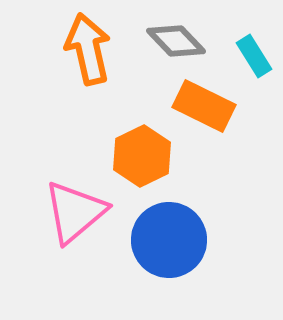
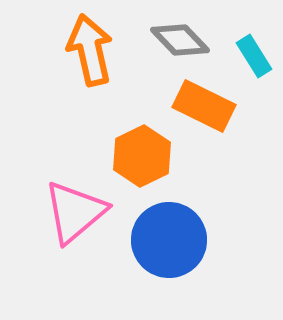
gray diamond: moved 4 px right, 1 px up
orange arrow: moved 2 px right, 1 px down
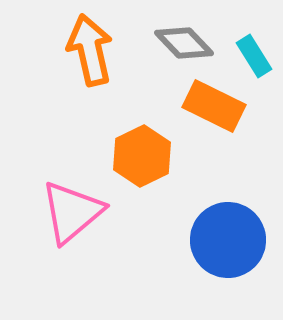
gray diamond: moved 4 px right, 3 px down
orange rectangle: moved 10 px right
pink triangle: moved 3 px left
blue circle: moved 59 px right
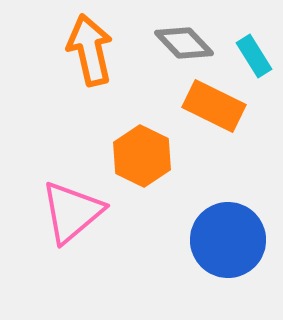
orange hexagon: rotated 8 degrees counterclockwise
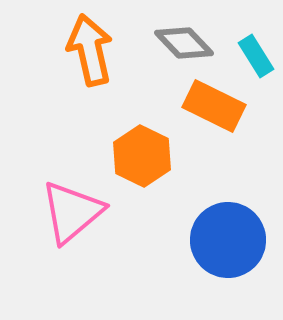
cyan rectangle: moved 2 px right
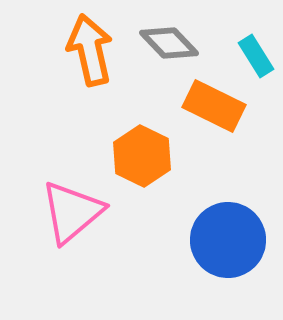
gray diamond: moved 15 px left
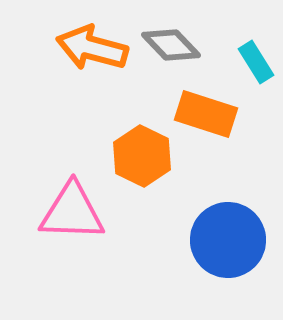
gray diamond: moved 2 px right, 2 px down
orange arrow: moved 2 px right, 2 px up; rotated 62 degrees counterclockwise
cyan rectangle: moved 6 px down
orange rectangle: moved 8 px left, 8 px down; rotated 8 degrees counterclockwise
pink triangle: rotated 42 degrees clockwise
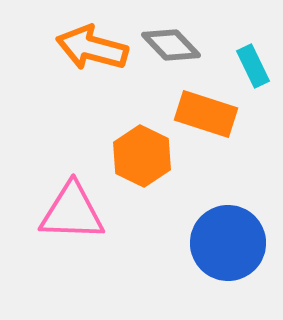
cyan rectangle: moved 3 px left, 4 px down; rotated 6 degrees clockwise
blue circle: moved 3 px down
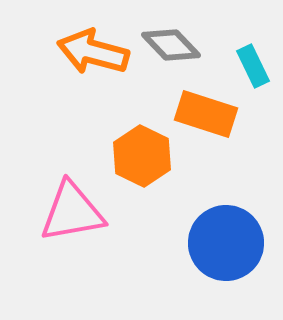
orange arrow: moved 1 px right, 4 px down
pink triangle: rotated 12 degrees counterclockwise
blue circle: moved 2 px left
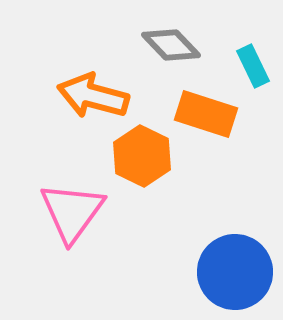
orange arrow: moved 44 px down
pink triangle: rotated 44 degrees counterclockwise
blue circle: moved 9 px right, 29 px down
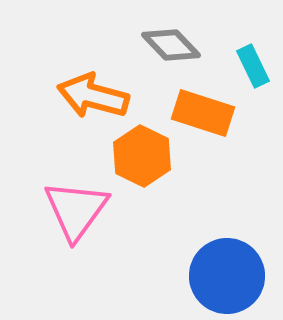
orange rectangle: moved 3 px left, 1 px up
pink triangle: moved 4 px right, 2 px up
blue circle: moved 8 px left, 4 px down
